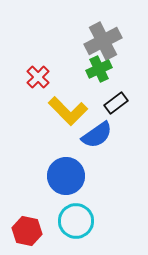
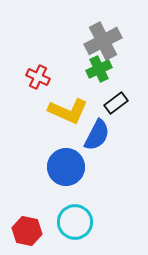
red cross: rotated 20 degrees counterclockwise
yellow L-shape: rotated 21 degrees counterclockwise
blue semicircle: rotated 28 degrees counterclockwise
blue circle: moved 9 px up
cyan circle: moved 1 px left, 1 px down
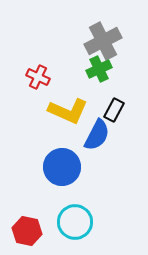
black rectangle: moved 2 px left, 7 px down; rotated 25 degrees counterclockwise
blue circle: moved 4 px left
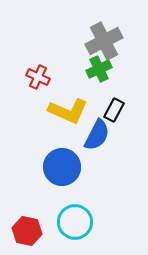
gray cross: moved 1 px right
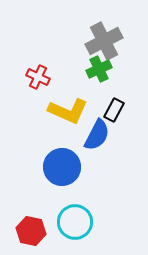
red hexagon: moved 4 px right
